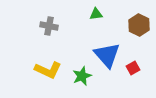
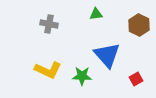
gray cross: moved 2 px up
red square: moved 3 px right, 11 px down
green star: rotated 24 degrees clockwise
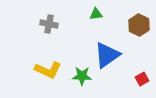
blue triangle: rotated 36 degrees clockwise
red square: moved 6 px right
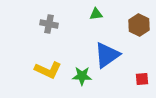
red square: rotated 24 degrees clockwise
